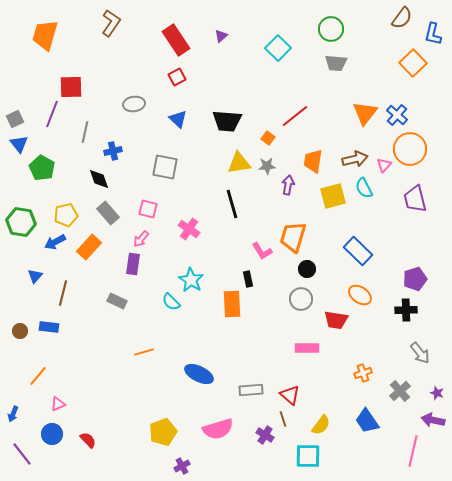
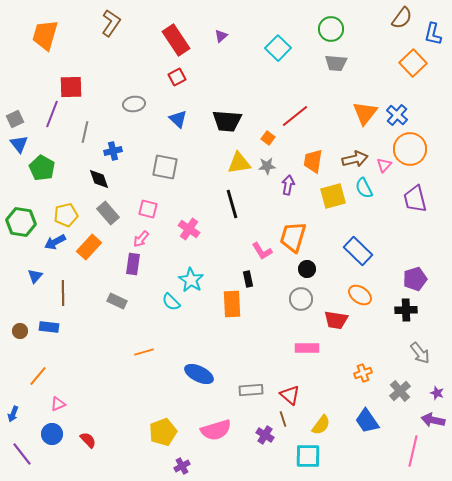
brown line at (63, 293): rotated 15 degrees counterclockwise
pink semicircle at (218, 429): moved 2 px left, 1 px down
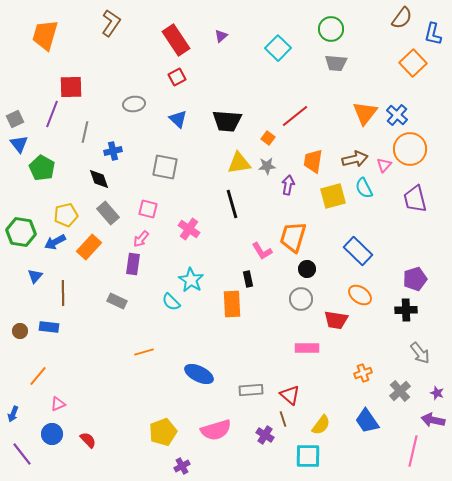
green hexagon at (21, 222): moved 10 px down
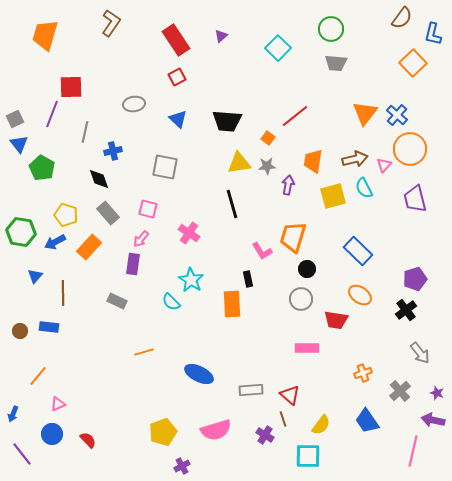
yellow pentagon at (66, 215): rotated 30 degrees clockwise
pink cross at (189, 229): moved 4 px down
black cross at (406, 310): rotated 35 degrees counterclockwise
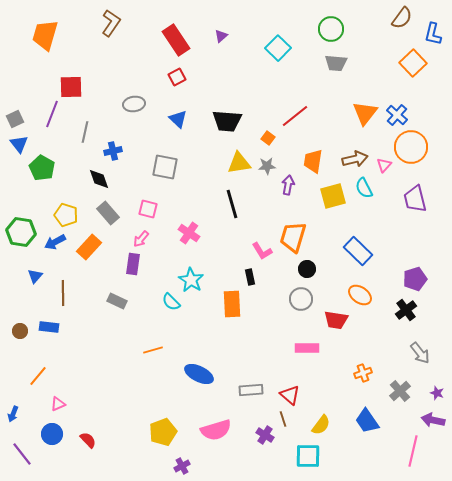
orange circle at (410, 149): moved 1 px right, 2 px up
black rectangle at (248, 279): moved 2 px right, 2 px up
orange line at (144, 352): moved 9 px right, 2 px up
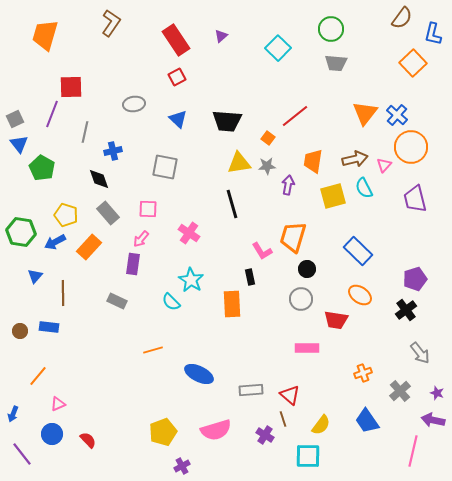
pink square at (148, 209): rotated 12 degrees counterclockwise
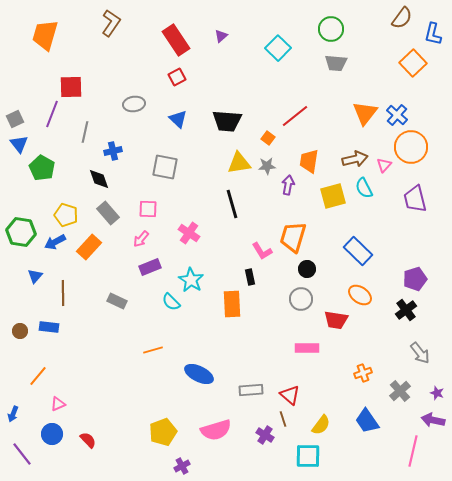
orange trapezoid at (313, 161): moved 4 px left
purple rectangle at (133, 264): moved 17 px right, 3 px down; rotated 60 degrees clockwise
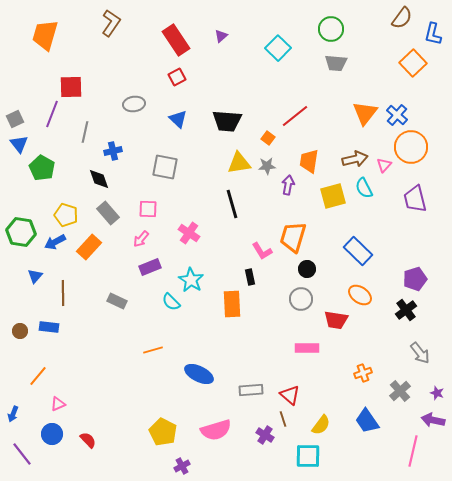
yellow pentagon at (163, 432): rotated 24 degrees counterclockwise
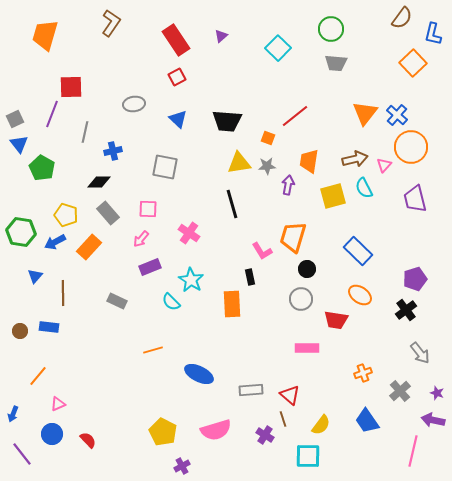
orange square at (268, 138): rotated 16 degrees counterclockwise
black diamond at (99, 179): moved 3 px down; rotated 70 degrees counterclockwise
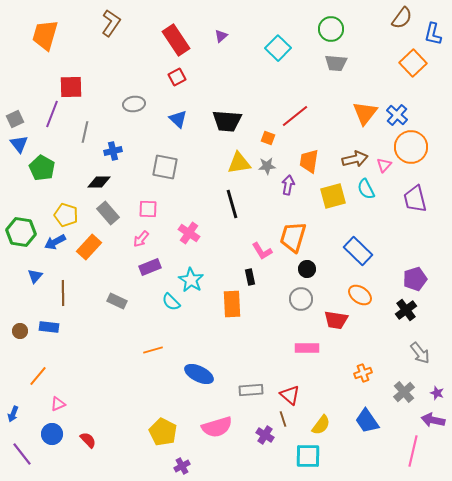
cyan semicircle at (364, 188): moved 2 px right, 1 px down
gray cross at (400, 391): moved 4 px right, 1 px down
pink semicircle at (216, 430): moved 1 px right, 3 px up
